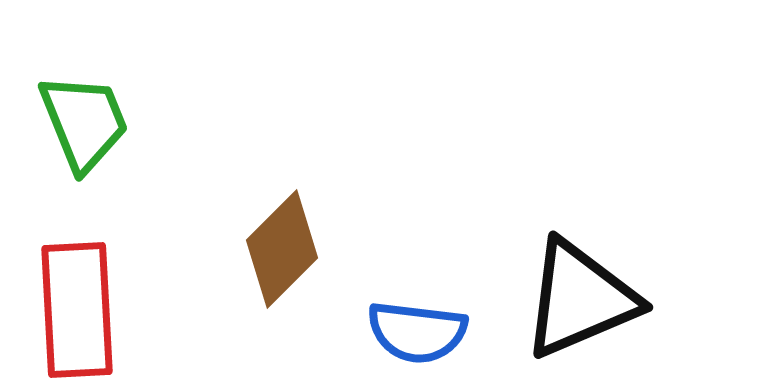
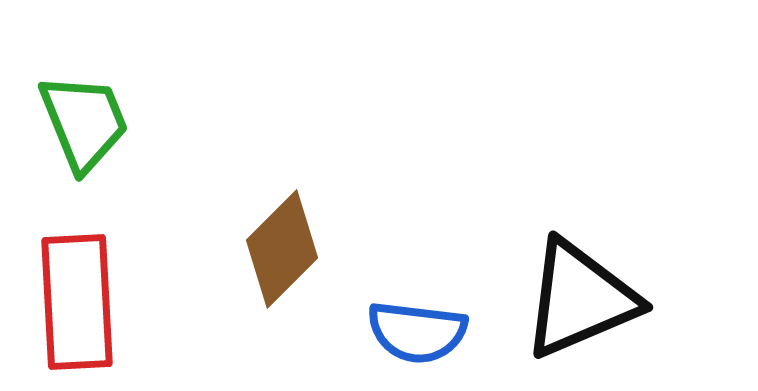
red rectangle: moved 8 px up
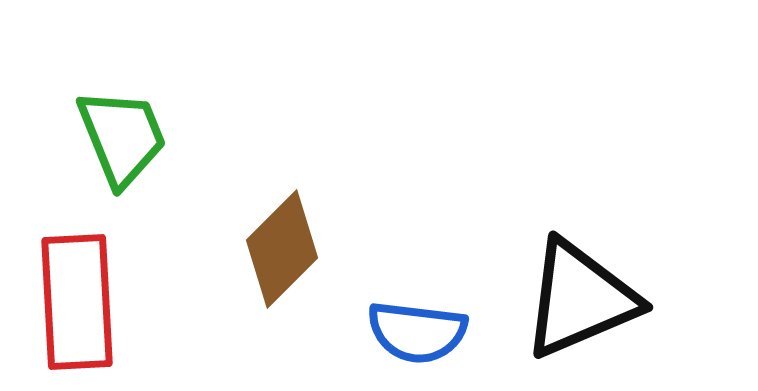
green trapezoid: moved 38 px right, 15 px down
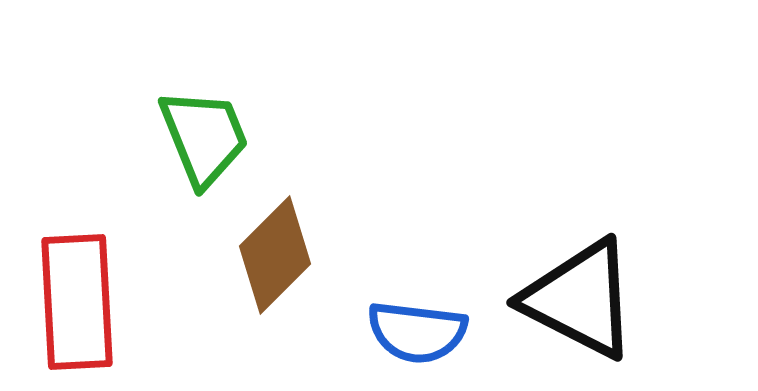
green trapezoid: moved 82 px right
brown diamond: moved 7 px left, 6 px down
black triangle: rotated 50 degrees clockwise
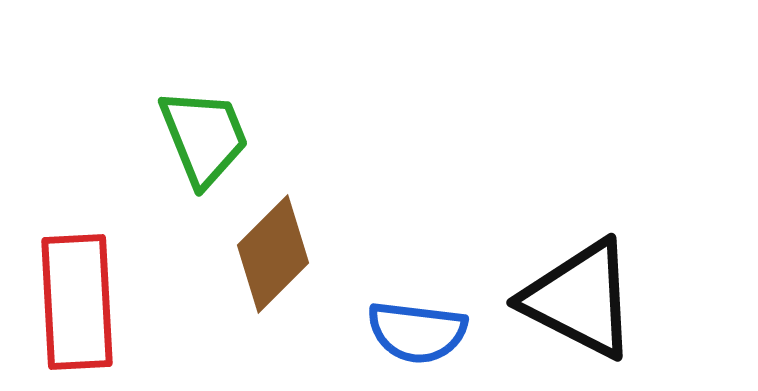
brown diamond: moved 2 px left, 1 px up
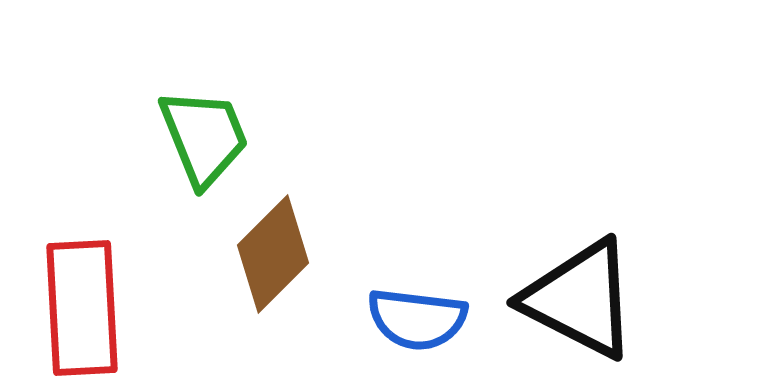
red rectangle: moved 5 px right, 6 px down
blue semicircle: moved 13 px up
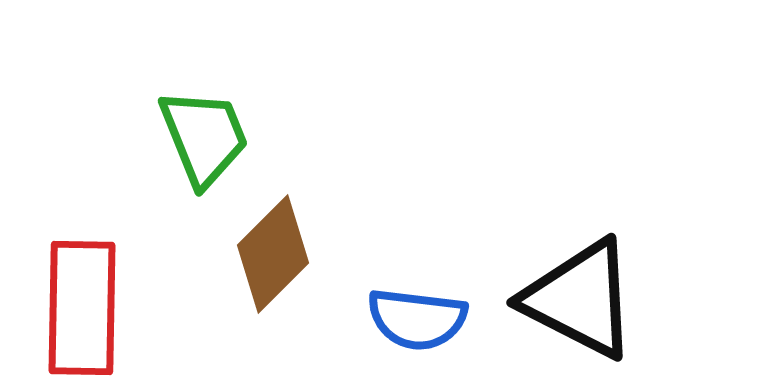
red rectangle: rotated 4 degrees clockwise
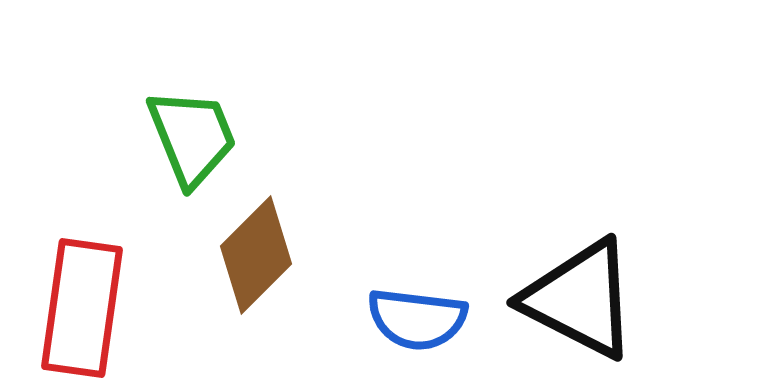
green trapezoid: moved 12 px left
brown diamond: moved 17 px left, 1 px down
red rectangle: rotated 7 degrees clockwise
